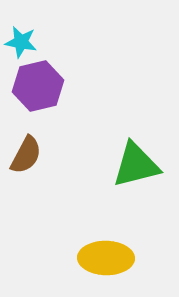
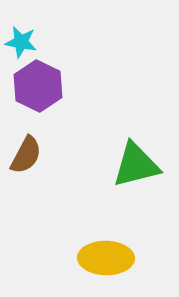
purple hexagon: rotated 21 degrees counterclockwise
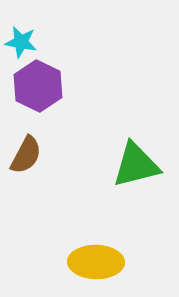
yellow ellipse: moved 10 px left, 4 px down
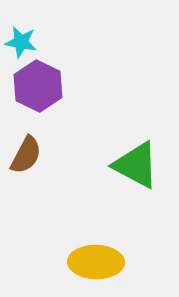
green triangle: rotated 42 degrees clockwise
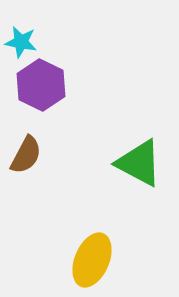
purple hexagon: moved 3 px right, 1 px up
green triangle: moved 3 px right, 2 px up
yellow ellipse: moved 4 px left, 2 px up; rotated 68 degrees counterclockwise
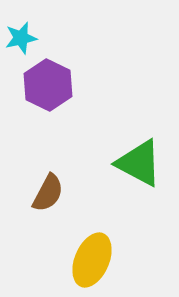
cyan star: moved 4 px up; rotated 24 degrees counterclockwise
purple hexagon: moved 7 px right
brown semicircle: moved 22 px right, 38 px down
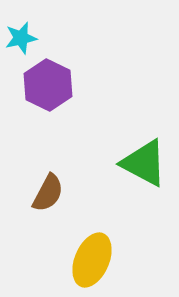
green triangle: moved 5 px right
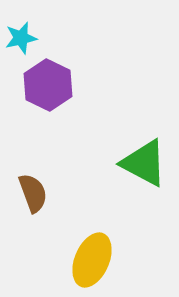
brown semicircle: moved 15 px left; rotated 48 degrees counterclockwise
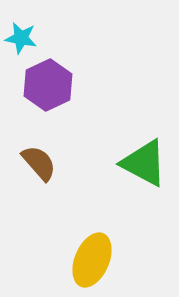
cyan star: rotated 24 degrees clockwise
purple hexagon: rotated 9 degrees clockwise
brown semicircle: moved 6 px right, 30 px up; rotated 21 degrees counterclockwise
